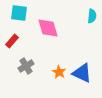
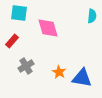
blue triangle: moved 5 px down; rotated 15 degrees counterclockwise
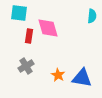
red rectangle: moved 17 px right, 5 px up; rotated 32 degrees counterclockwise
orange star: moved 1 px left, 3 px down
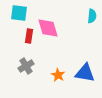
blue triangle: moved 3 px right, 5 px up
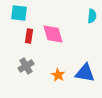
pink diamond: moved 5 px right, 6 px down
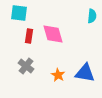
gray cross: rotated 21 degrees counterclockwise
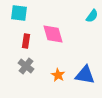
cyan semicircle: rotated 32 degrees clockwise
red rectangle: moved 3 px left, 5 px down
blue triangle: moved 2 px down
